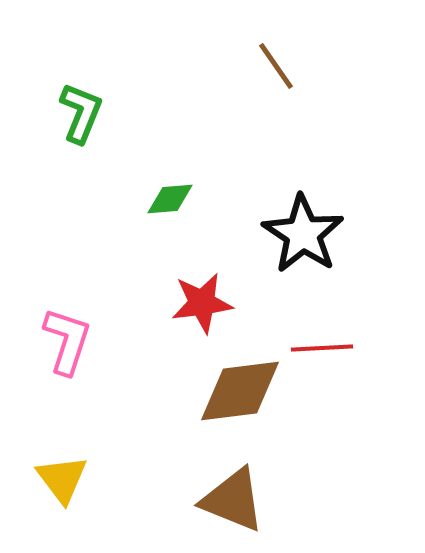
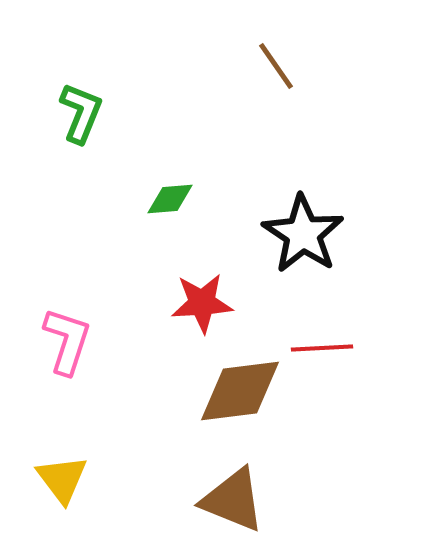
red star: rotated 4 degrees clockwise
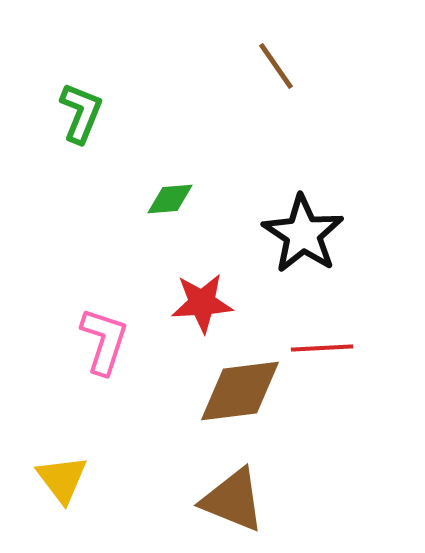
pink L-shape: moved 37 px right
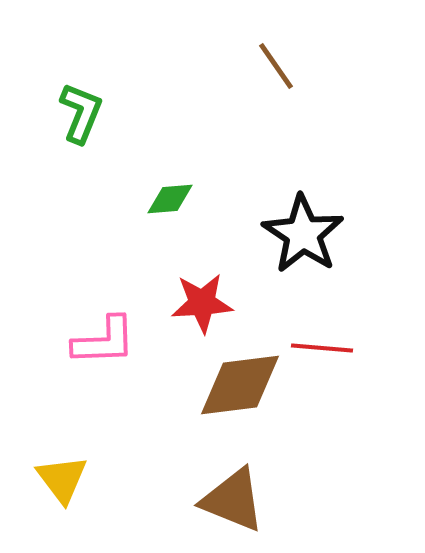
pink L-shape: rotated 70 degrees clockwise
red line: rotated 8 degrees clockwise
brown diamond: moved 6 px up
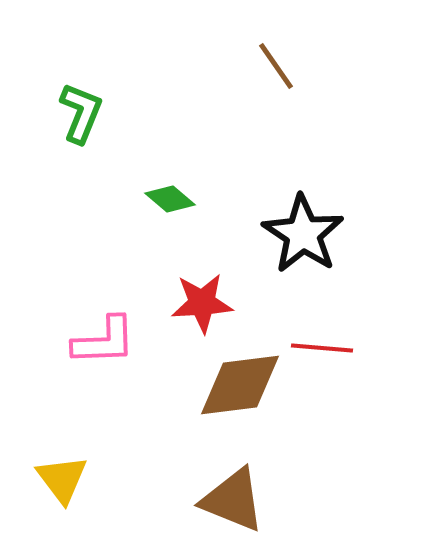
green diamond: rotated 45 degrees clockwise
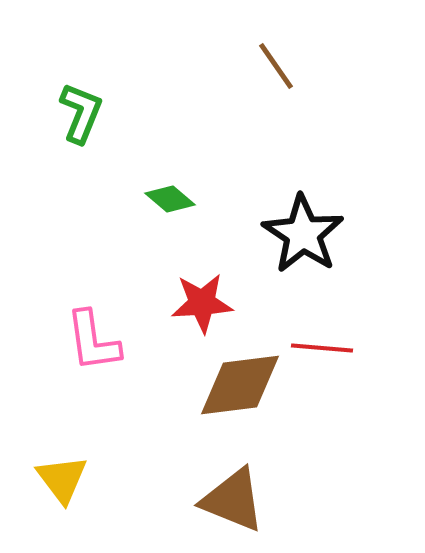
pink L-shape: moved 11 px left; rotated 84 degrees clockwise
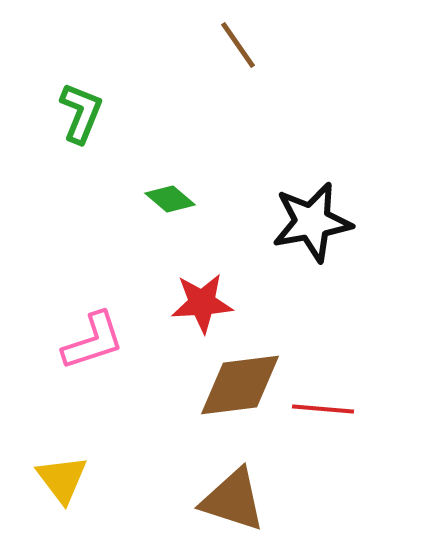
brown line: moved 38 px left, 21 px up
black star: moved 9 px right, 12 px up; rotated 28 degrees clockwise
pink L-shape: rotated 100 degrees counterclockwise
red line: moved 1 px right, 61 px down
brown triangle: rotated 4 degrees counterclockwise
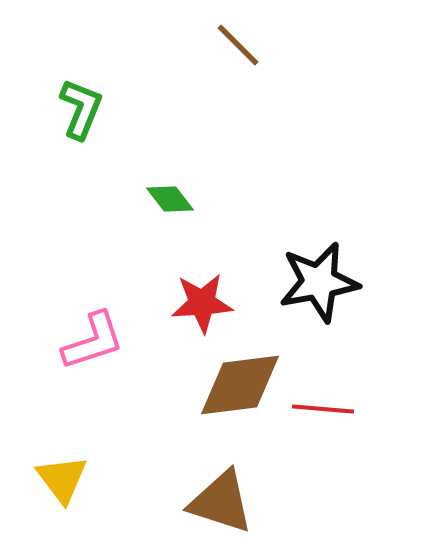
brown line: rotated 10 degrees counterclockwise
green L-shape: moved 4 px up
green diamond: rotated 12 degrees clockwise
black star: moved 7 px right, 60 px down
brown triangle: moved 12 px left, 2 px down
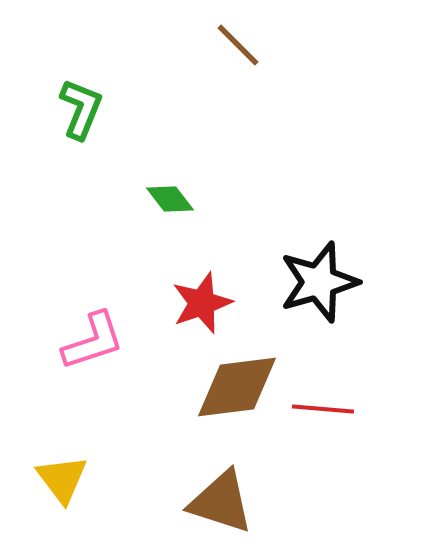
black star: rotated 6 degrees counterclockwise
red star: rotated 16 degrees counterclockwise
brown diamond: moved 3 px left, 2 px down
